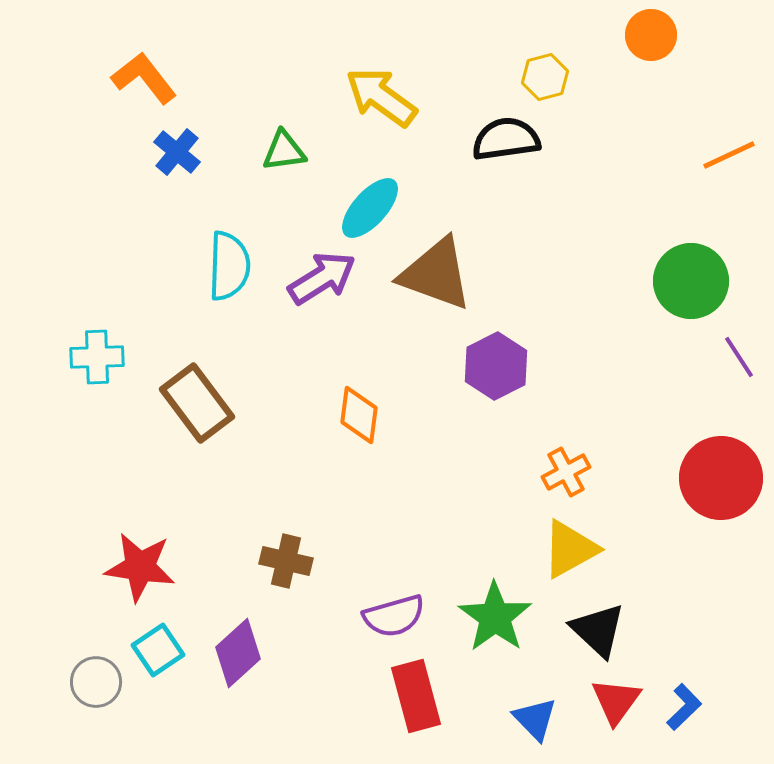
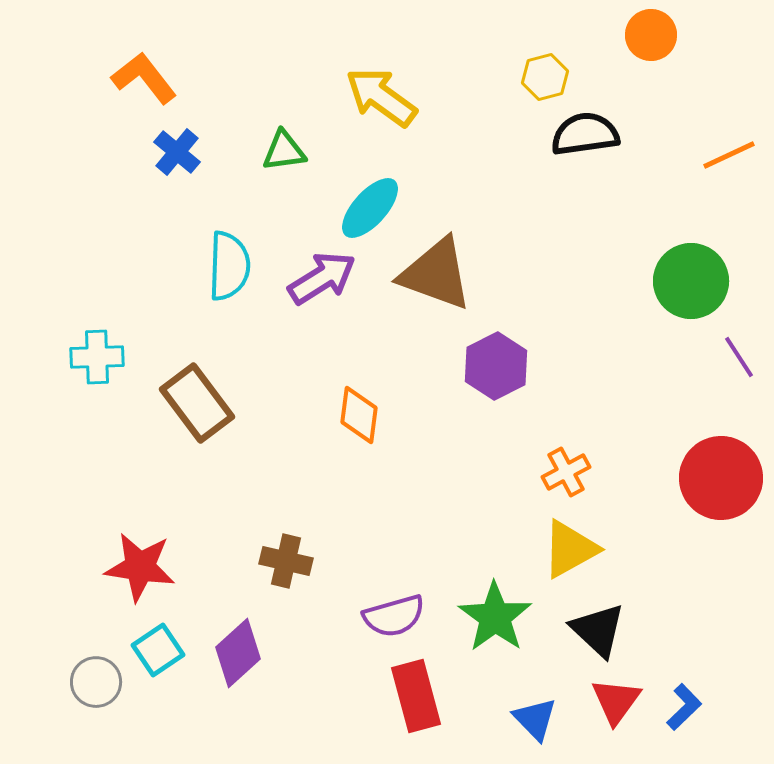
black semicircle: moved 79 px right, 5 px up
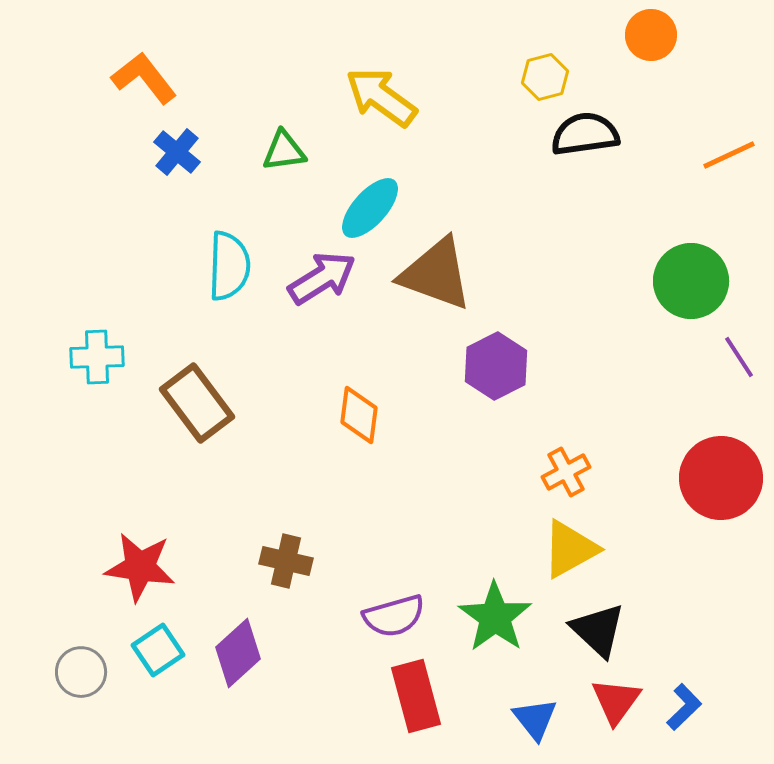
gray circle: moved 15 px left, 10 px up
blue triangle: rotated 6 degrees clockwise
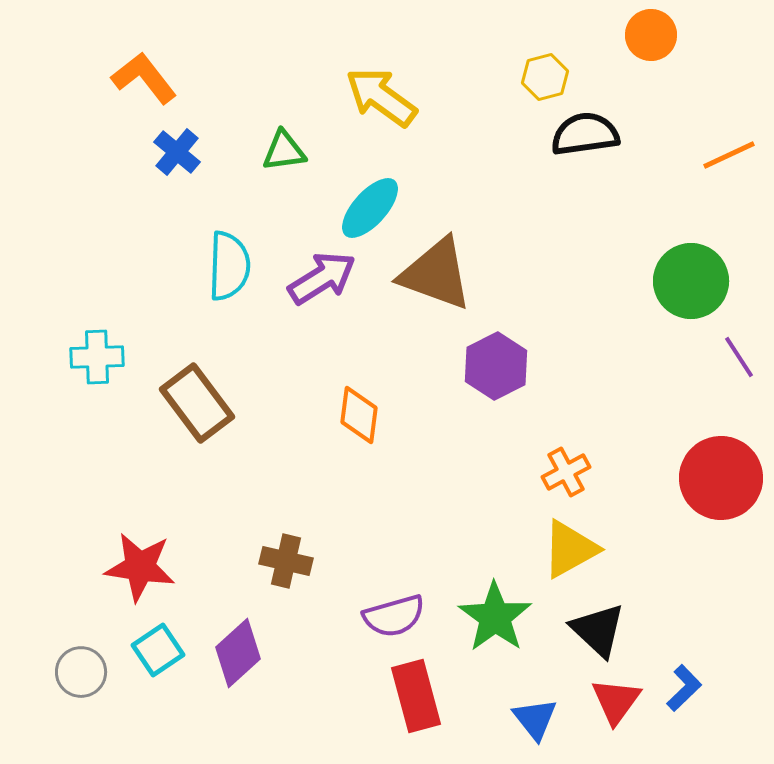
blue L-shape: moved 19 px up
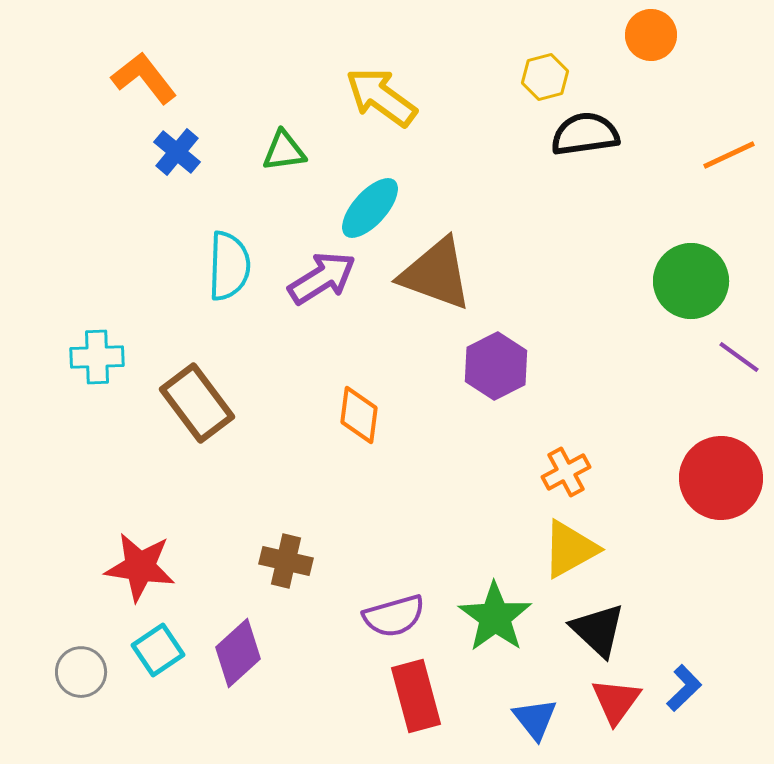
purple line: rotated 21 degrees counterclockwise
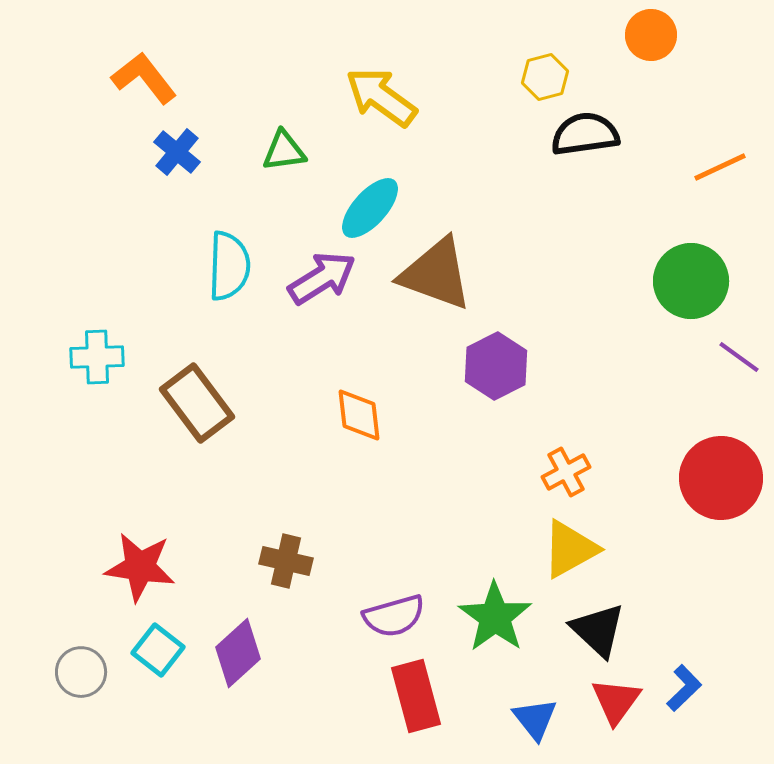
orange line: moved 9 px left, 12 px down
orange diamond: rotated 14 degrees counterclockwise
cyan square: rotated 18 degrees counterclockwise
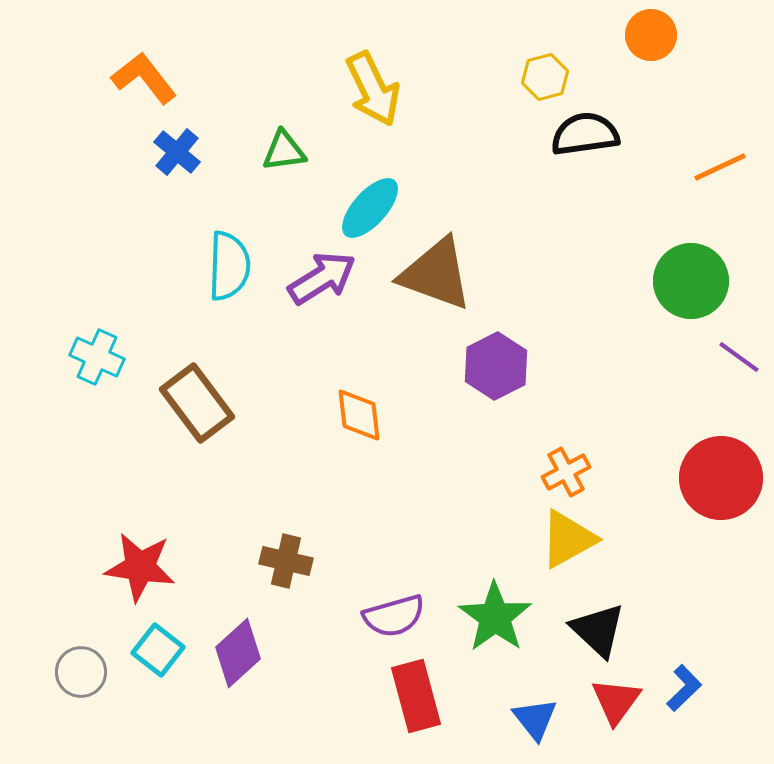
yellow arrow: moved 8 px left, 8 px up; rotated 152 degrees counterclockwise
cyan cross: rotated 26 degrees clockwise
yellow triangle: moved 2 px left, 10 px up
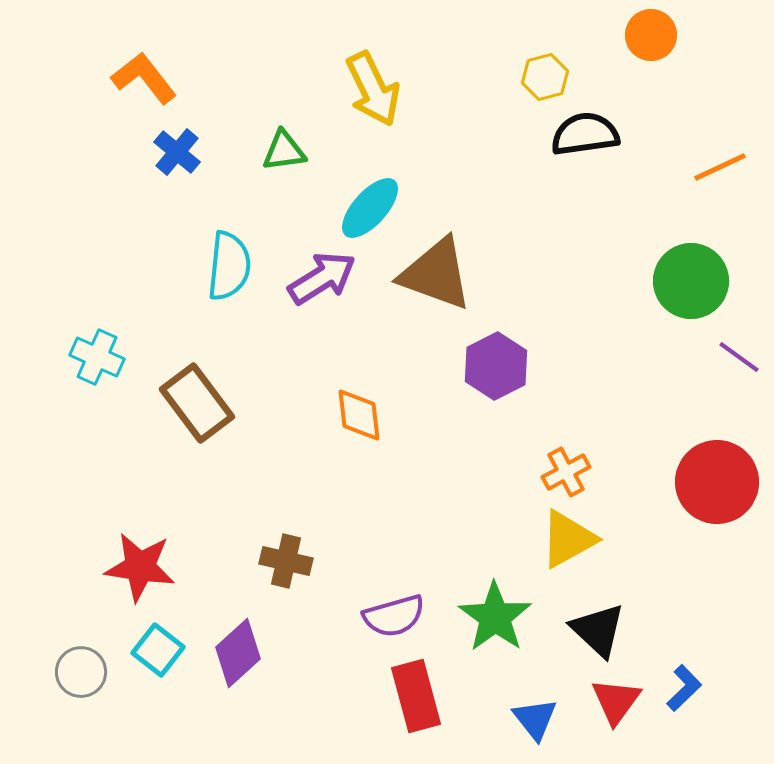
cyan semicircle: rotated 4 degrees clockwise
red circle: moved 4 px left, 4 px down
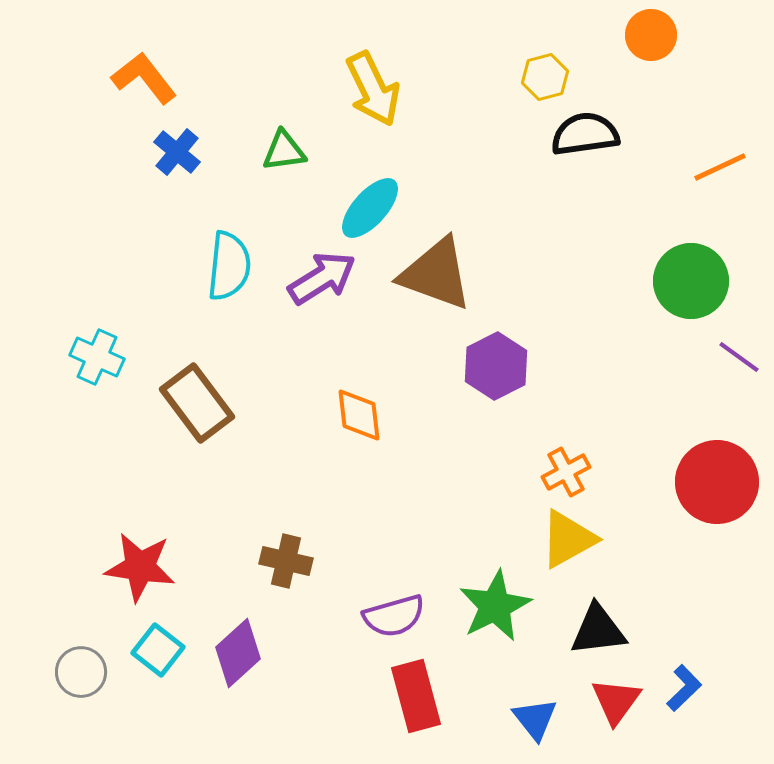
green star: moved 11 px up; rotated 10 degrees clockwise
black triangle: rotated 50 degrees counterclockwise
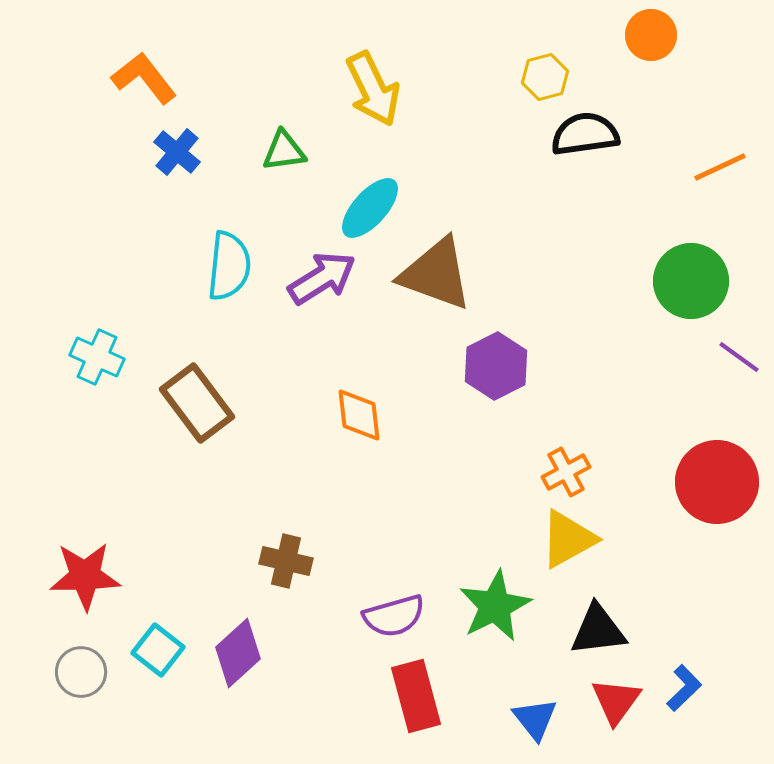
red star: moved 55 px left, 9 px down; rotated 10 degrees counterclockwise
